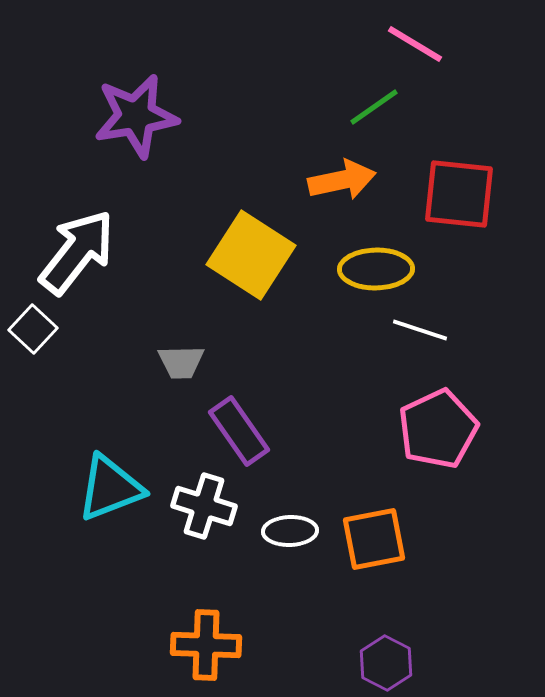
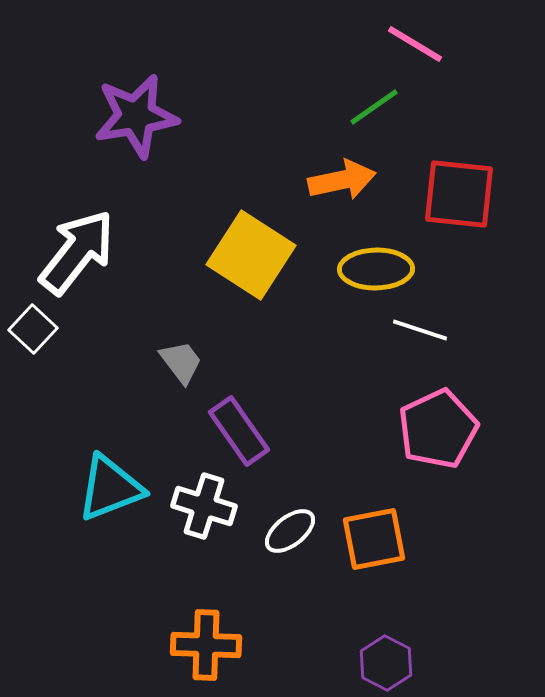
gray trapezoid: rotated 126 degrees counterclockwise
white ellipse: rotated 36 degrees counterclockwise
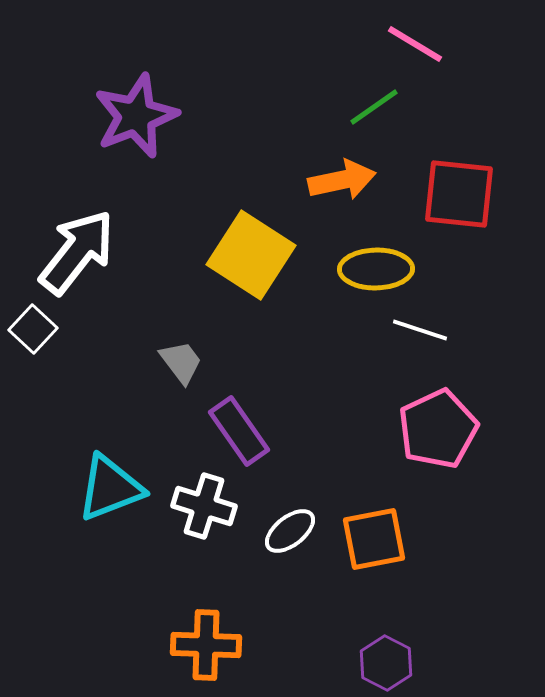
purple star: rotated 12 degrees counterclockwise
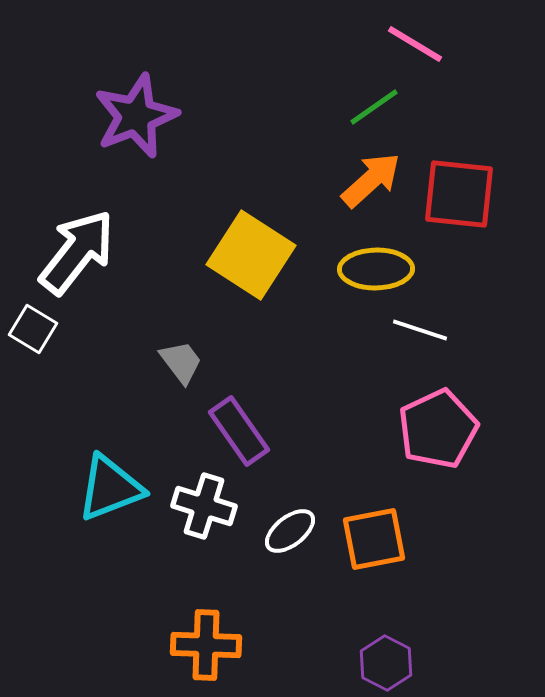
orange arrow: moved 29 px right; rotated 30 degrees counterclockwise
white square: rotated 12 degrees counterclockwise
